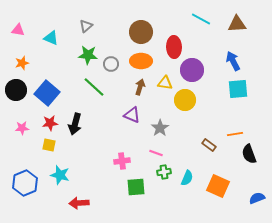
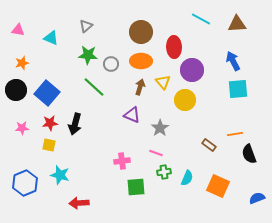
yellow triangle: moved 2 px left, 1 px up; rotated 42 degrees clockwise
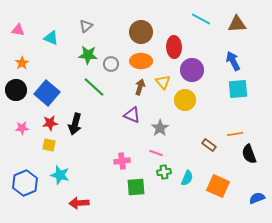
orange star: rotated 16 degrees counterclockwise
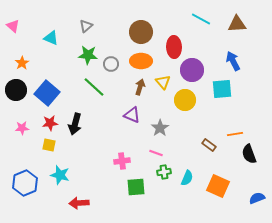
pink triangle: moved 5 px left, 4 px up; rotated 32 degrees clockwise
cyan square: moved 16 px left
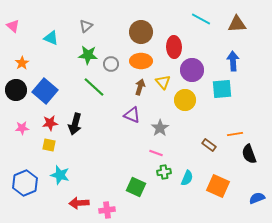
blue arrow: rotated 24 degrees clockwise
blue square: moved 2 px left, 2 px up
pink cross: moved 15 px left, 49 px down
green square: rotated 30 degrees clockwise
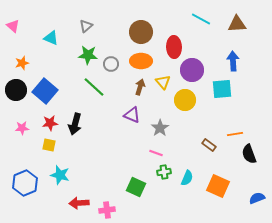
orange star: rotated 16 degrees clockwise
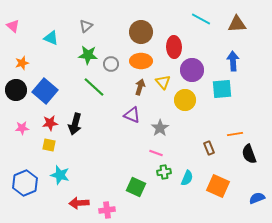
brown rectangle: moved 3 px down; rotated 32 degrees clockwise
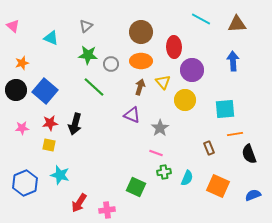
cyan square: moved 3 px right, 20 px down
blue semicircle: moved 4 px left, 3 px up
red arrow: rotated 54 degrees counterclockwise
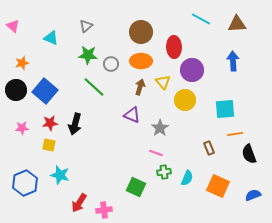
pink cross: moved 3 px left
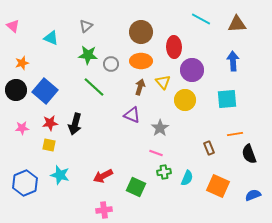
cyan square: moved 2 px right, 10 px up
red arrow: moved 24 px right, 27 px up; rotated 30 degrees clockwise
